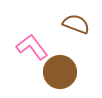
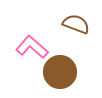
pink L-shape: rotated 12 degrees counterclockwise
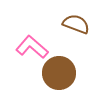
brown circle: moved 1 px left, 1 px down
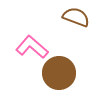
brown semicircle: moved 7 px up
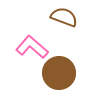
brown semicircle: moved 12 px left
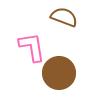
pink L-shape: rotated 40 degrees clockwise
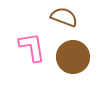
brown circle: moved 14 px right, 16 px up
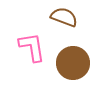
brown circle: moved 6 px down
